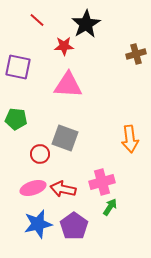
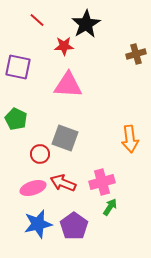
green pentagon: rotated 20 degrees clockwise
red arrow: moved 6 px up; rotated 10 degrees clockwise
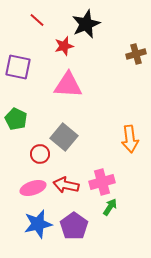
black star: rotated 8 degrees clockwise
red star: rotated 12 degrees counterclockwise
gray square: moved 1 px left, 1 px up; rotated 20 degrees clockwise
red arrow: moved 3 px right, 2 px down; rotated 10 degrees counterclockwise
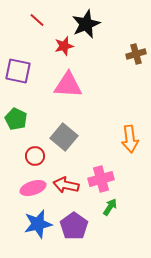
purple square: moved 4 px down
red circle: moved 5 px left, 2 px down
pink cross: moved 1 px left, 3 px up
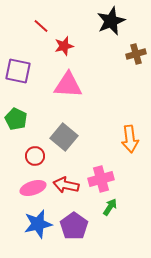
red line: moved 4 px right, 6 px down
black star: moved 25 px right, 3 px up
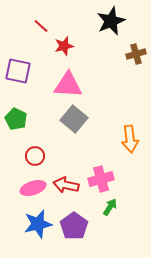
gray square: moved 10 px right, 18 px up
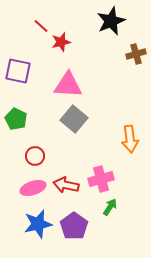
red star: moved 3 px left, 4 px up
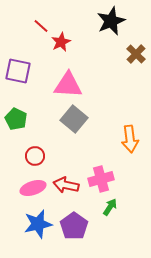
red star: rotated 12 degrees counterclockwise
brown cross: rotated 30 degrees counterclockwise
